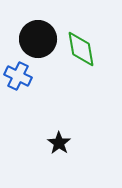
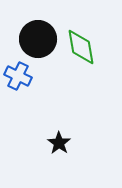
green diamond: moved 2 px up
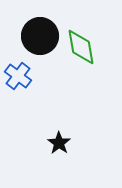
black circle: moved 2 px right, 3 px up
blue cross: rotated 12 degrees clockwise
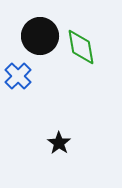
blue cross: rotated 8 degrees clockwise
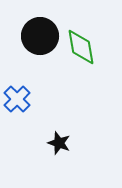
blue cross: moved 1 px left, 23 px down
black star: rotated 15 degrees counterclockwise
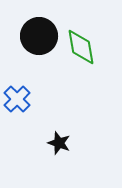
black circle: moved 1 px left
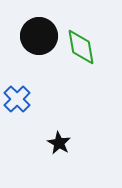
black star: rotated 10 degrees clockwise
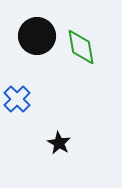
black circle: moved 2 px left
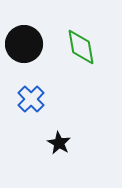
black circle: moved 13 px left, 8 px down
blue cross: moved 14 px right
